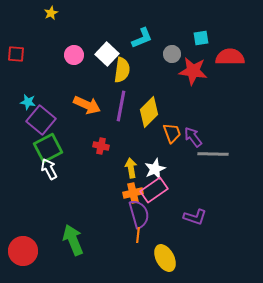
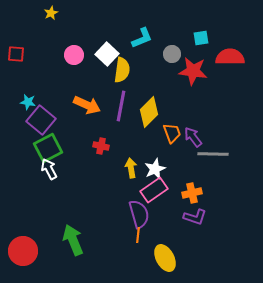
orange cross: moved 59 px right
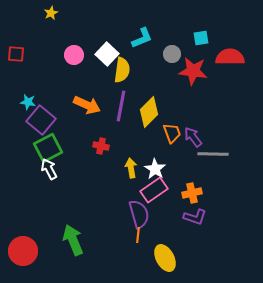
white star: rotated 15 degrees counterclockwise
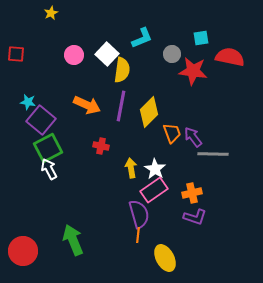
red semicircle: rotated 12 degrees clockwise
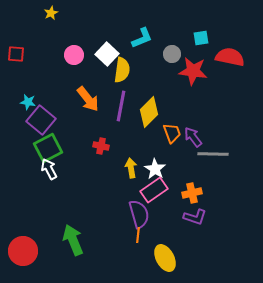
orange arrow: moved 1 px right, 6 px up; rotated 28 degrees clockwise
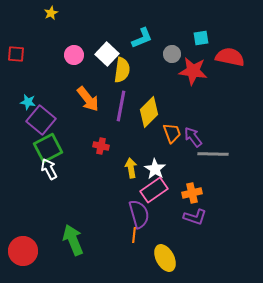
orange line: moved 4 px left
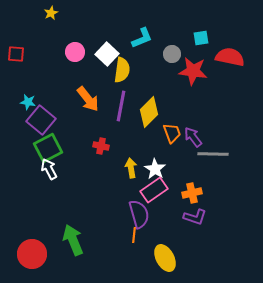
pink circle: moved 1 px right, 3 px up
red circle: moved 9 px right, 3 px down
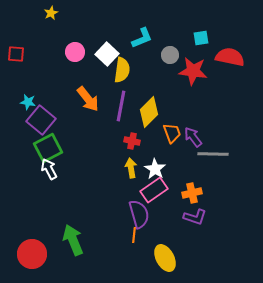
gray circle: moved 2 px left, 1 px down
red cross: moved 31 px right, 5 px up
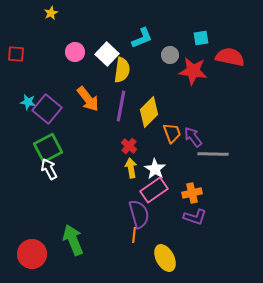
purple square: moved 6 px right, 11 px up
red cross: moved 3 px left, 5 px down; rotated 28 degrees clockwise
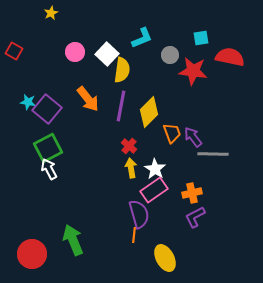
red square: moved 2 px left, 3 px up; rotated 24 degrees clockwise
purple L-shape: rotated 135 degrees clockwise
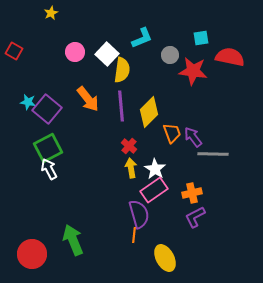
purple line: rotated 16 degrees counterclockwise
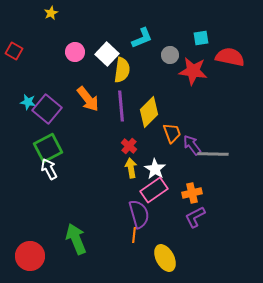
purple arrow: moved 1 px left, 8 px down
green arrow: moved 3 px right, 1 px up
red circle: moved 2 px left, 2 px down
